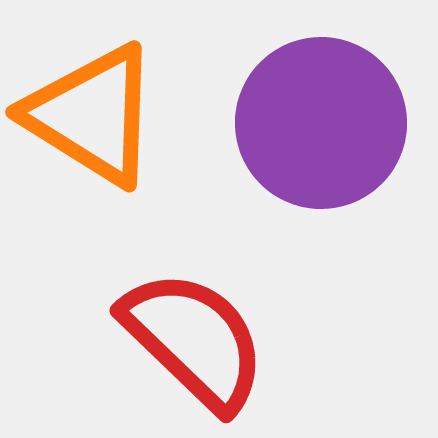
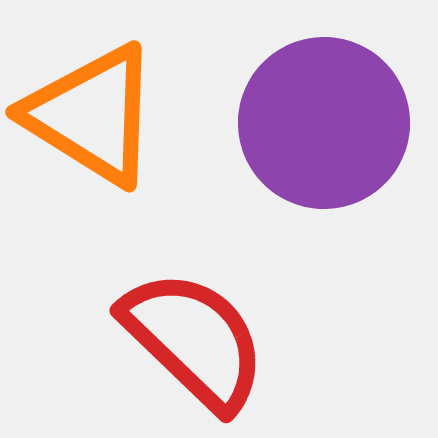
purple circle: moved 3 px right
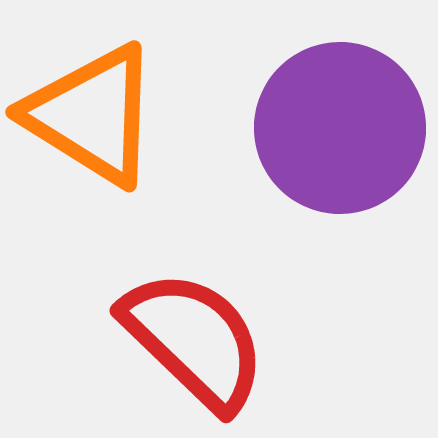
purple circle: moved 16 px right, 5 px down
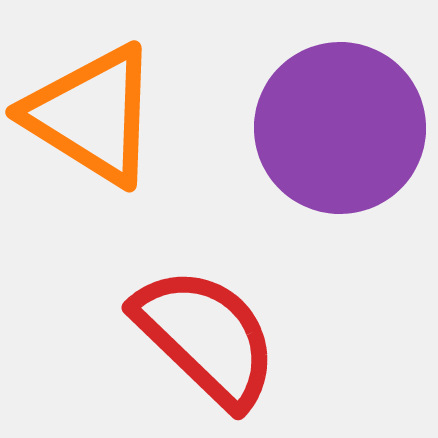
red semicircle: moved 12 px right, 3 px up
